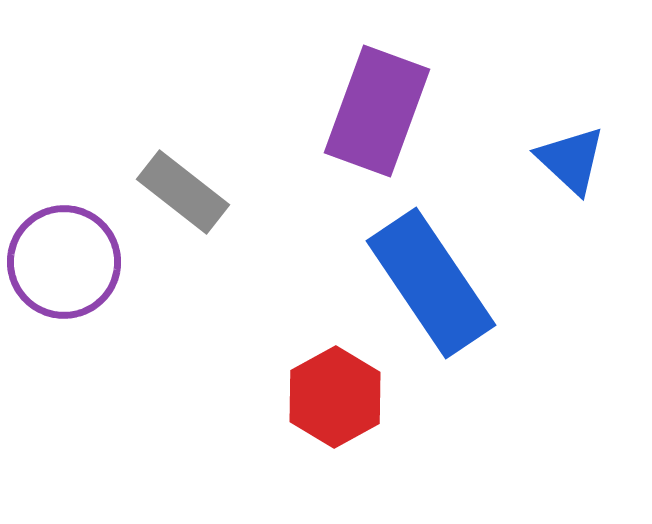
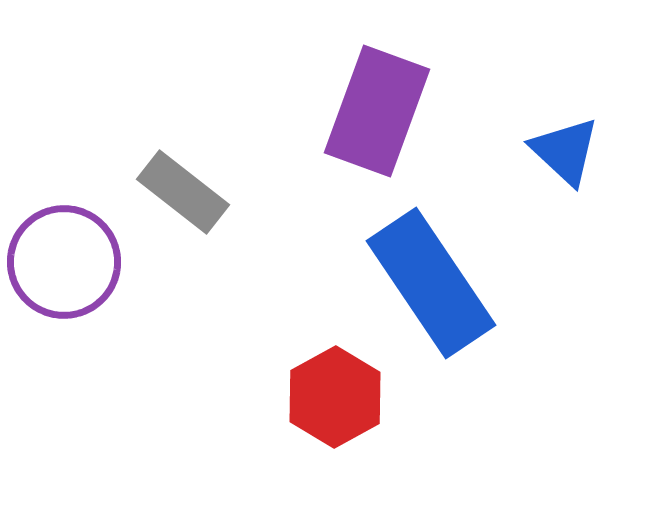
blue triangle: moved 6 px left, 9 px up
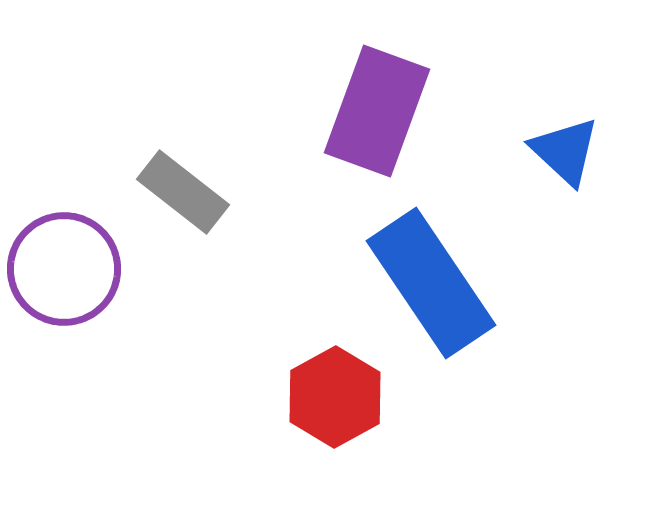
purple circle: moved 7 px down
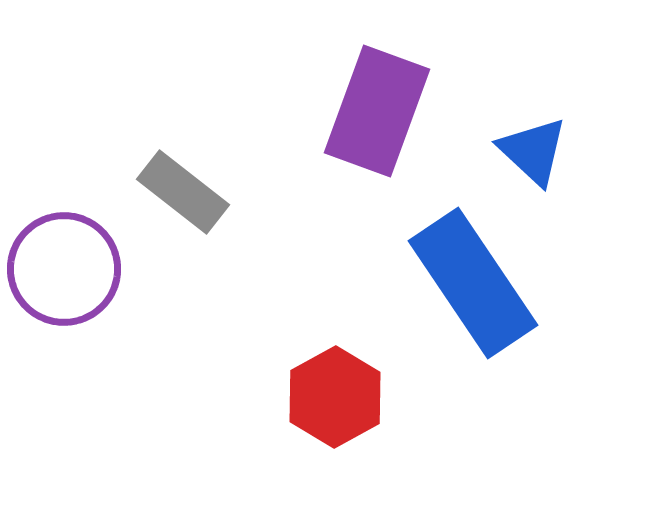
blue triangle: moved 32 px left
blue rectangle: moved 42 px right
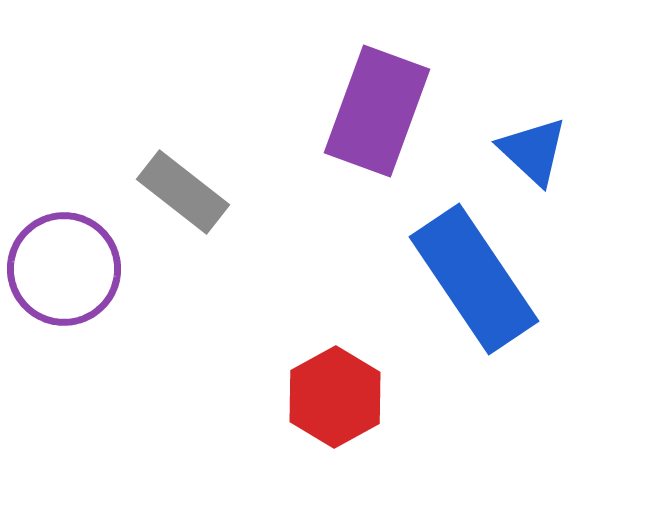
blue rectangle: moved 1 px right, 4 px up
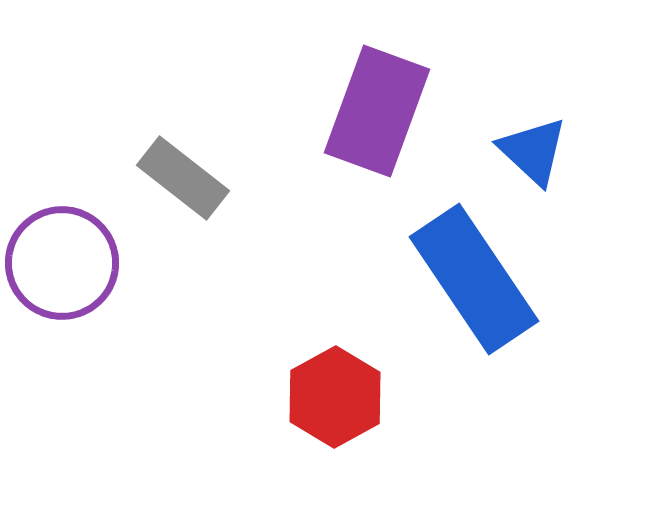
gray rectangle: moved 14 px up
purple circle: moved 2 px left, 6 px up
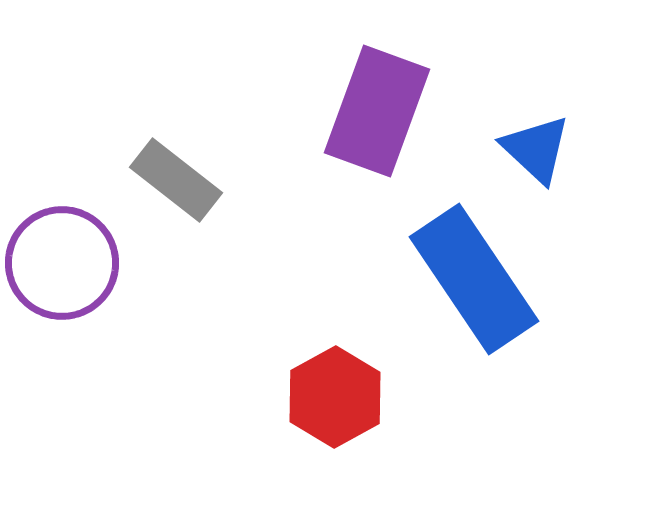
blue triangle: moved 3 px right, 2 px up
gray rectangle: moved 7 px left, 2 px down
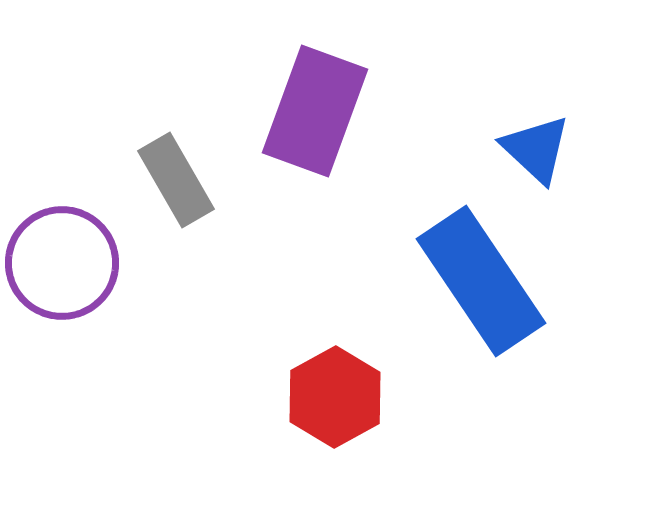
purple rectangle: moved 62 px left
gray rectangle: rotated 22 degrees clockwise
blue rectangle: moved 7 px right, 2 px down
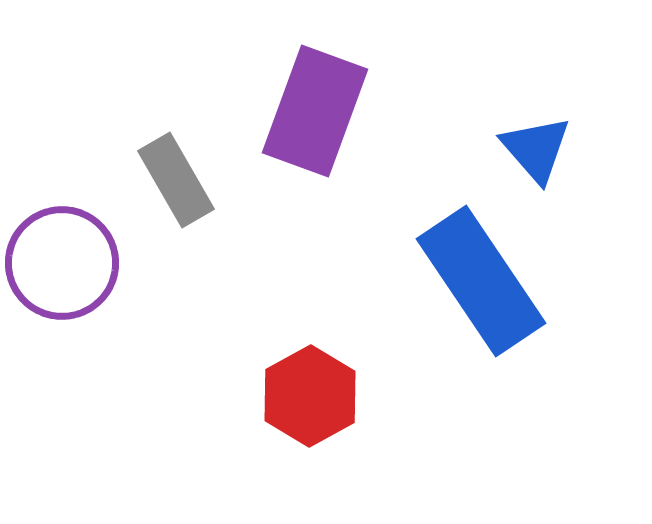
blue triangle: rotated 6 degrees clockwise
red hexagon: moved 25 px left, 1 px up
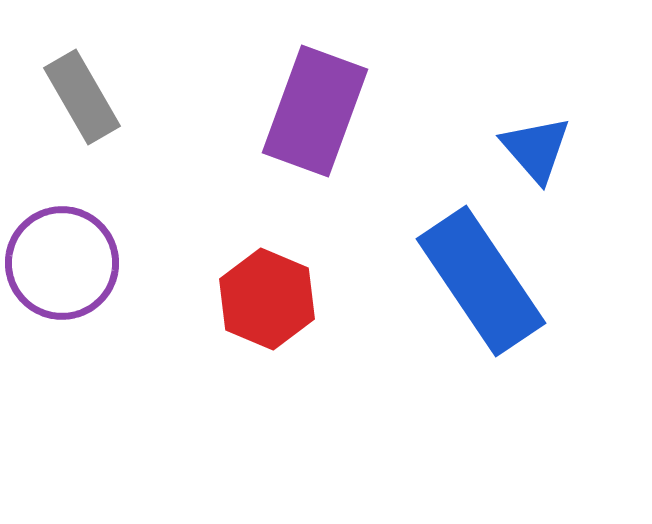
gray rectangle: moved 94 px left, 83 px up
red hexagon: moved 43 px left, 97 px up; rotated 8 degrees counterclockwise
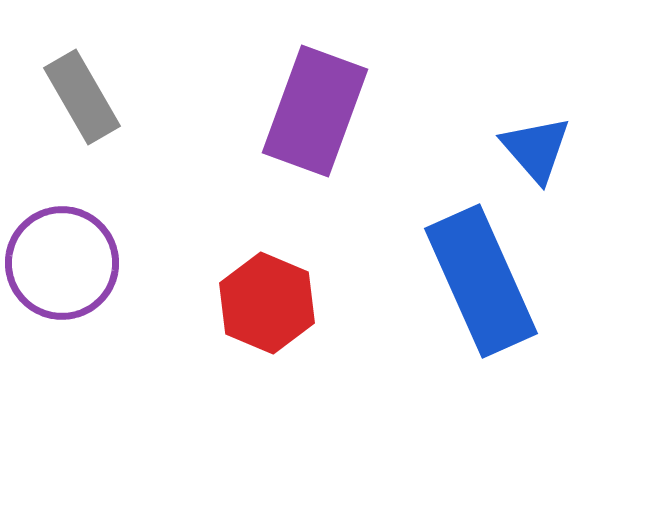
blue rectangle: rotated 10 degrees clockwise
red hexagon: moved 4 px down
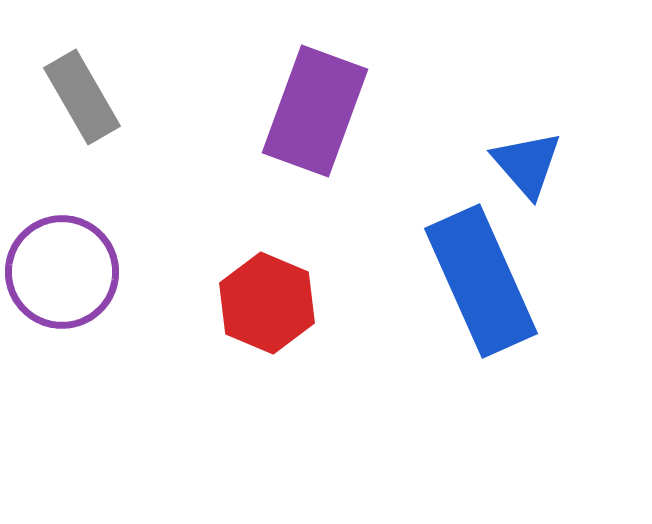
blue triangle: moved 9 px left, 15 px down
purple circle: moved 9 px down
